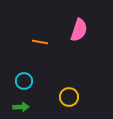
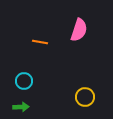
yellow circle: moved 16 px right
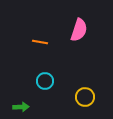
cyan circle: moved 21 px right
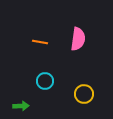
pink semicircle: moved 1 px left, 9 px down; rotated 10 degrees counterclockwise
yellow circle: moved 1 px left, 3 px up
green arrow: moved 1 px up
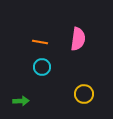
cyan circle: moved 3 px left, 14 px up
green arrow: moved 5 px up
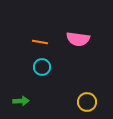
pink semicircle: rotated 90 degrees clockwise
yellow circle: moved 3 px right, 8 px down
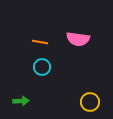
yellow circle: moved 3 px right
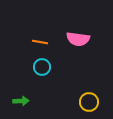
yellow circle: moved 1 px left
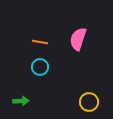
pink semicircle: rotated 100 degrees clockwise
cyan circle: moved 2 px left
